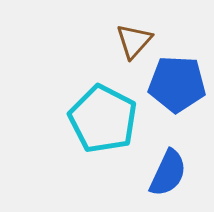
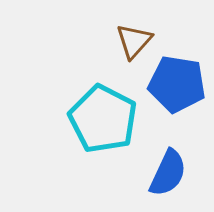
blue pentagon: rotated 6 degrees clockwise
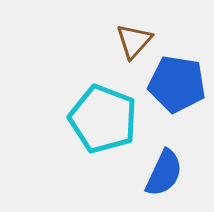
cyan pentagon: rotated 6 degrees counterclockwise
blue semicircle: moved 4 px left
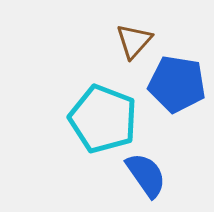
blue semicircle: moved 18 px left, 2 px down; rotated 60 degrees counterclockwise
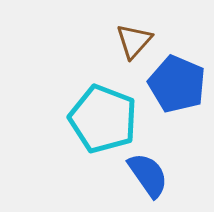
blue pentagon: rotated 14 degrees clockwise
blue semicircle: moved 2 px right
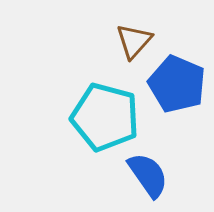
cyan pentagon: moved 2 px right, 2 px up; rotated 6 degrees counterclockwise
